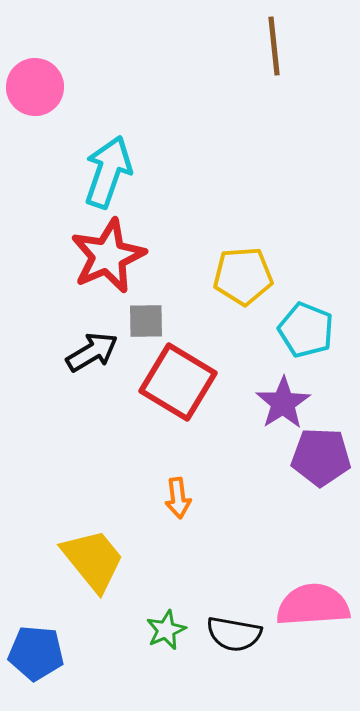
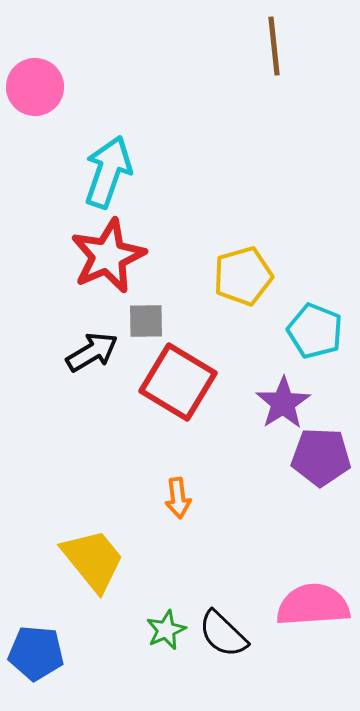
yellow pentagon: rotated 12 degrees counterclockwise
cyan pentagon: moved 9 px right, 1 px down
black semicircle: moved 11 px left; rotated 34 degrees clockwise
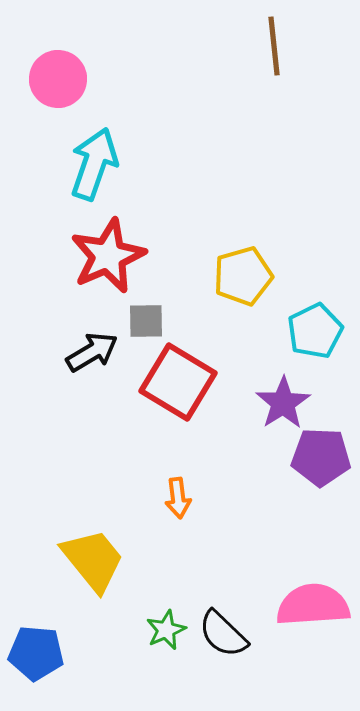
pink circle: moved 23 px right, 8 px up
cyan arrow: moved 14 px left, 8 px up
cyan pentagon: rotated 24 degrees clockwise
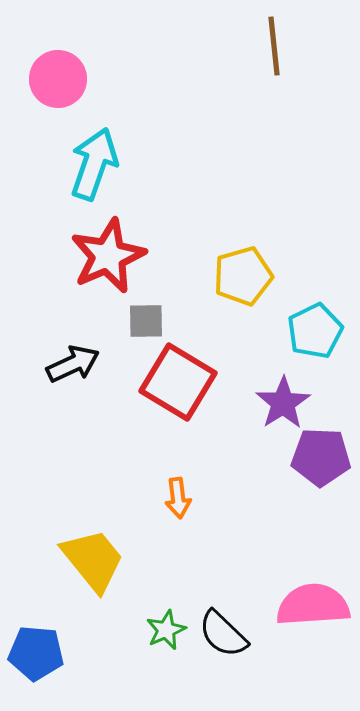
black arrow: moved 19 px left, 12 px down; rotated 6 degrees clockwise
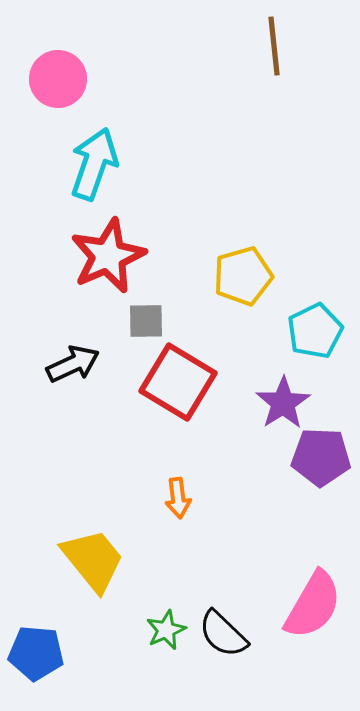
pink semicircle: rotated 124 degrees clockwise
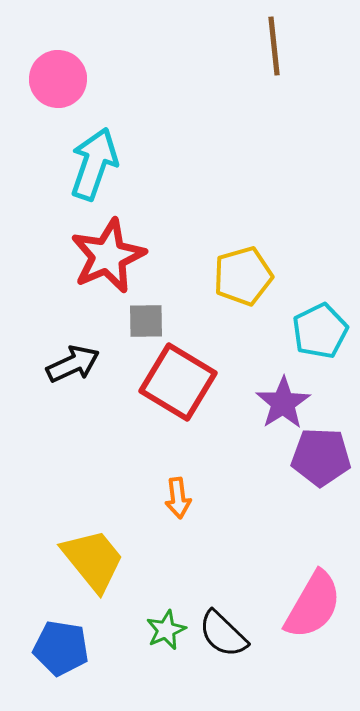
cyan pentagon: moved 5 px right
blue pentagon: moved 25 px right, 5 px up; rotated 4 degrees clockwise
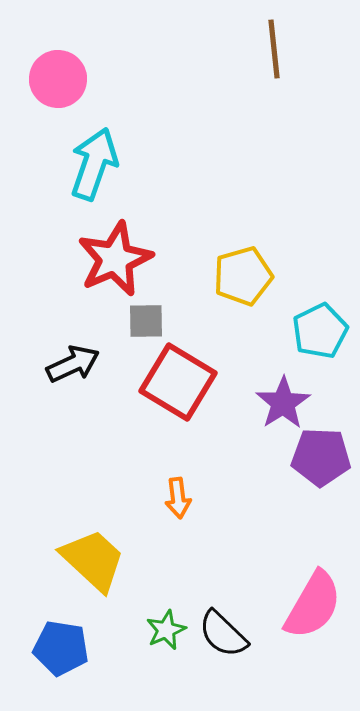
brown line: moved 3 px down
red star: moved 7 px right, 3 px down
yellow trapezoid: rotated 8 degrees counterclockwise
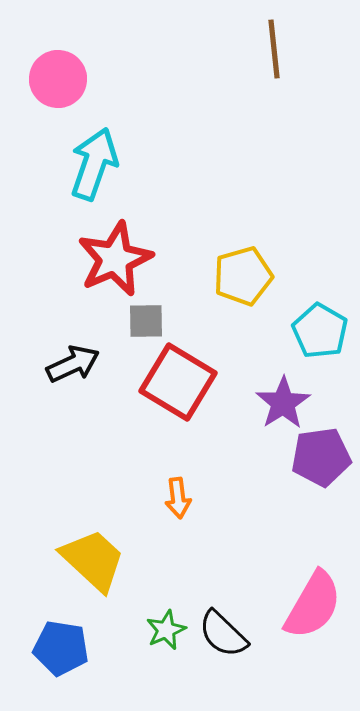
cyan pentagon: rotated 16 degrees counterclockwise
purple pentagon: rotated 10 degrees counterclockwise
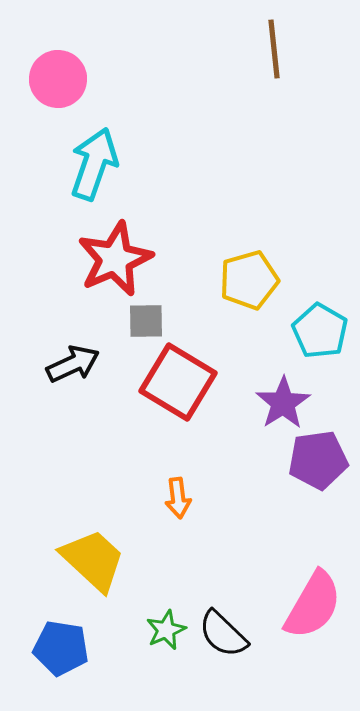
yellow pentagon: moved 6 px right, 4 px down
purple pentagon: moved 3 px left, 3 px down
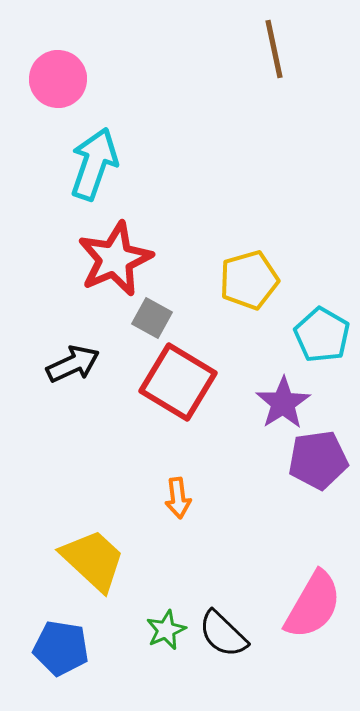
brown line: rotated 6 degrees counterclockwise
gray square: moved 6 px right, 3 px up; rotated 30 degrees clockwise
cyan pentagon: moved 2 px right, 4 px down
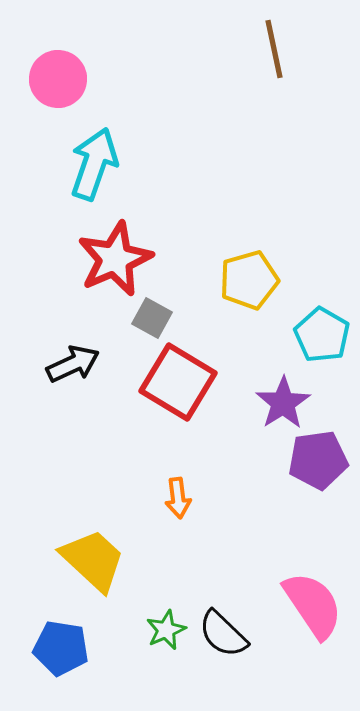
pink semicircle: rotated 64 degrees counterclockwise
